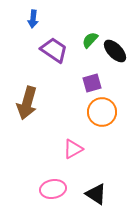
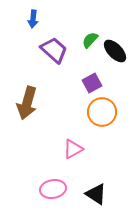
purple trapezoid: rotated 8 degrees clockwise
purple square: rotated 12 degrees counterclockwise
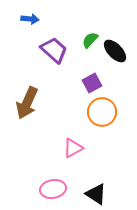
blue arrow: moved 3 px left; rotated 90 degrees counterclockwise
brown arrow: rotated 8 degrees clockwise
pink triangle: moved 1 px up
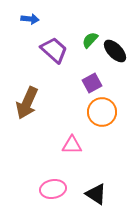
pink triangle: moved 1 px left, 3 px up; rotated 30 degrees clockwise
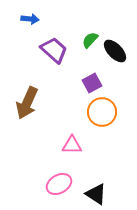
pink ellipse: moved 6 px right, 5 px up; rotated 20 degrees counterclockwise
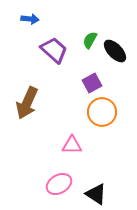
green semicircle: rotated 12 degrees counterclockwise
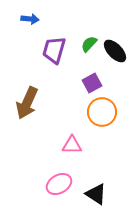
green semicircle: moved 1 px left, 4 px down; rotated 12 degrees clockwise
purple trapezoid: rotated 116 degrees counterclockwise
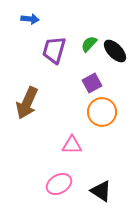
black triangle: moved 5 px right, 3 px up
